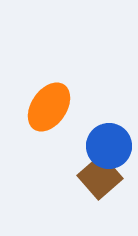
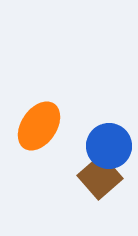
orange ellipse: moved 10 px left, 19 px down
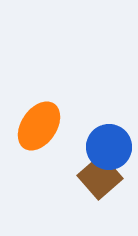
blue circle: moved 1 px down
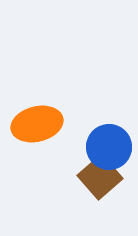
orange ellipse: moved 2 px left, 2 px up; rotated 42 degrees clockwise
